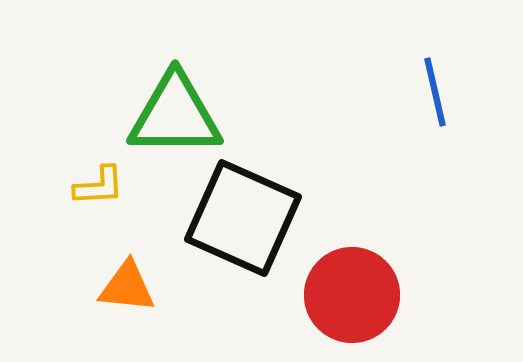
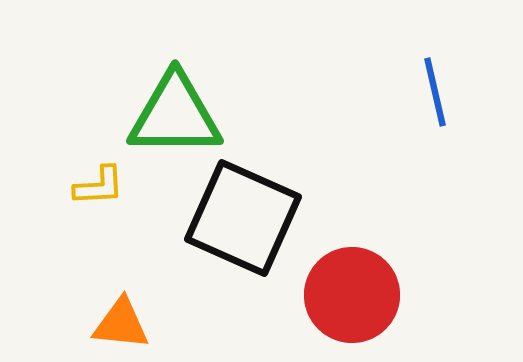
orange triangle: moved 6 px left, 37 px down
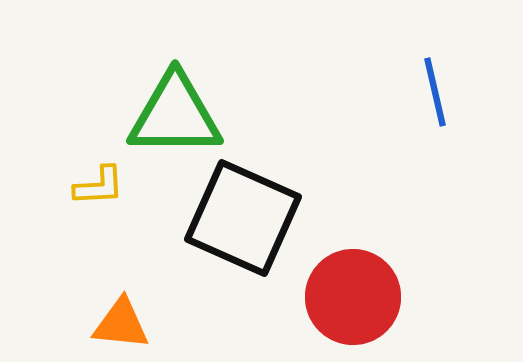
red circle: moved 1 px right, 2 px down
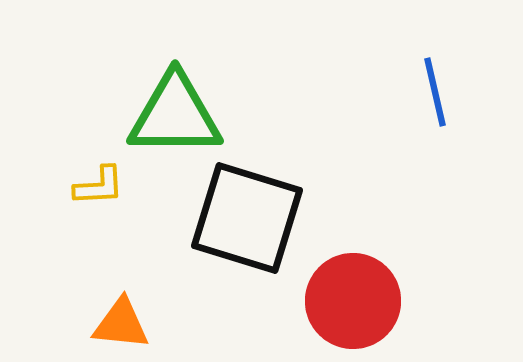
black square: moved 4 px right; rotated 7 degrees counterclockwise
red circle: moved 4 px down
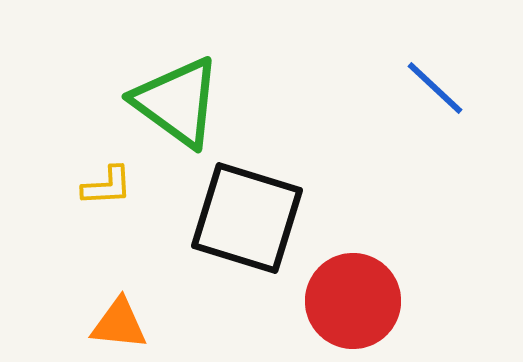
blue line: moved 4 px up; rotated 34 degrees counterclockwise
green triangle: moved 2 px right, 13 px up; rotated 36 degrees clockwise
yellow L-shape: moved 8 px right
orange triangle: moved 2 px left
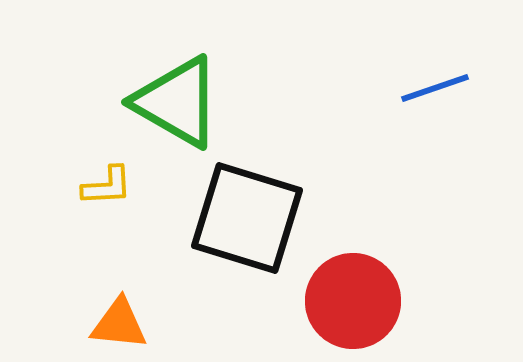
blue line: rotated 62 degrees counterclockwise
green triangle: rotated 6 degrees counterclockwise
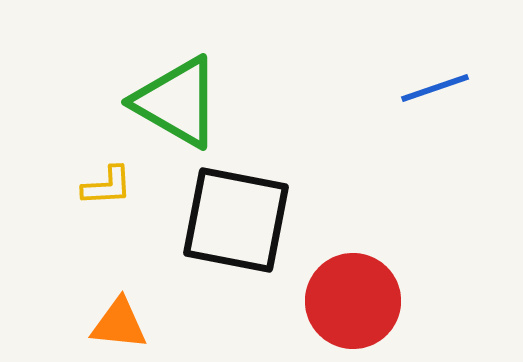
black square: moved 11 px left, 2 px down; rotated 6 degrees counterclockwise
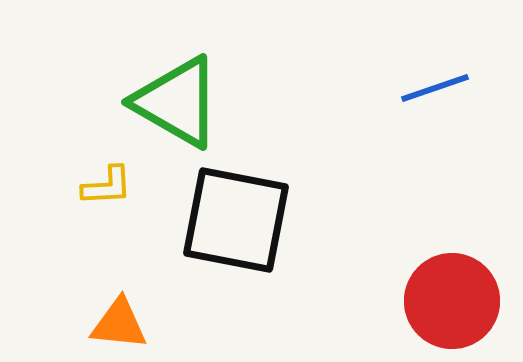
red circle: moved 99 px right
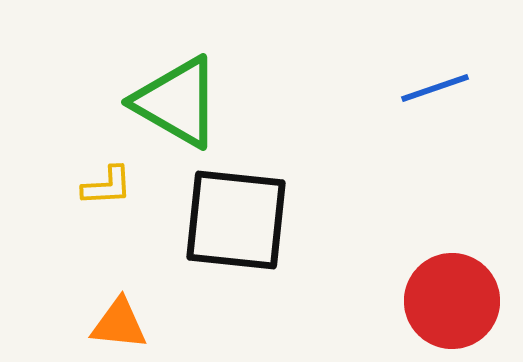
black square: rotated 5 degrees counterclockwise
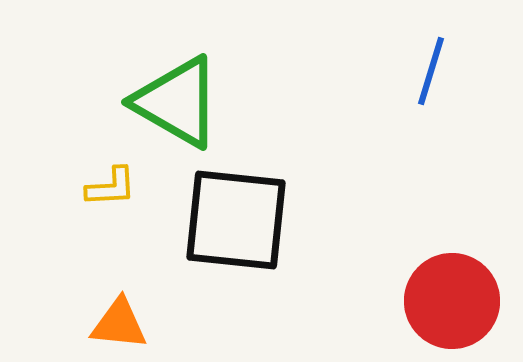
blue line: moved 4 px left, 17 px up; rotated 54 degrees counterclockwise
yellow L-shape: moved 4 px right, 1 px down
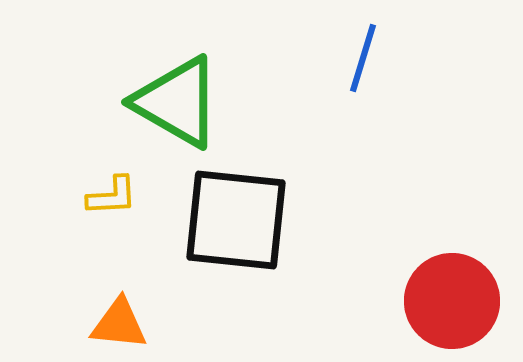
blue line: moved 68 px left, 13 px up
yellow L-shape: moved 1 px right, 9 px down
